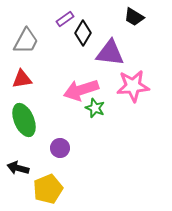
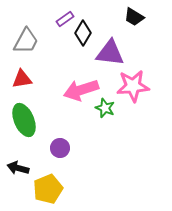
green star: moved 10 px right
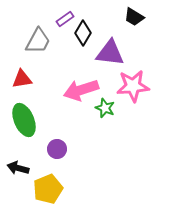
gray trapezoid: moved 12 px right
purple circle: moved 3 px left, 1 px down
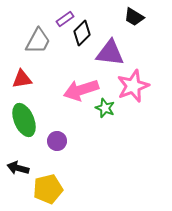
black diamond: moved 1 px left; rotated 15 degrees clockwise
pink star: rotated 16 degrees counterclockwise
purple circle: moved 8 px up
yellow pentagon: rotated 8 degrees clockwise
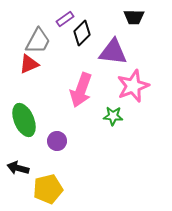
black trapezoid: rotated 30 degrees counterclockwise
purple triangle: moved 3 px right, 1 px up
red triangle: moved 7 px right, 15 px up; rotated 15 degrees counterclockwise
pink arrow: rotated 52 degrees counterclockwise
green star: moved 8 px right, 8 px down; rotated 18 degrees counterclockwise
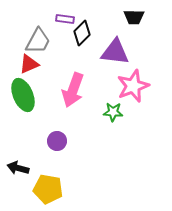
purple rectangle: rotated 42 degrees clockwise
purple triangle: moved 2 px right
pink arrow: moved 8 px left
green star: moved 4 px up
green ellipse: moved 1 px left, 25 px up
yellow pentagon: rotated 24 degrees clockwise
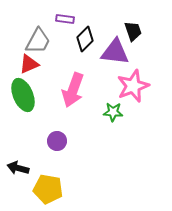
black trapezoid: moved 1 px left, 14 px down; rotated 110 degrees counterclockwise
black diamond: moved 3 px right, 6 px down
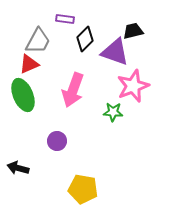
black trapezoid: rotated 85 degrees counterclockwise
purple triangle: rotated 12 degrees clockwise
yellow pentagon: moved 35 px right
